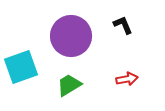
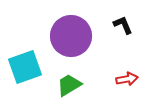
cyan square: moved 4 px right
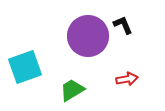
purple circle: moved 17 px right
green trapezoid: moved 3 px right, 5 px down
